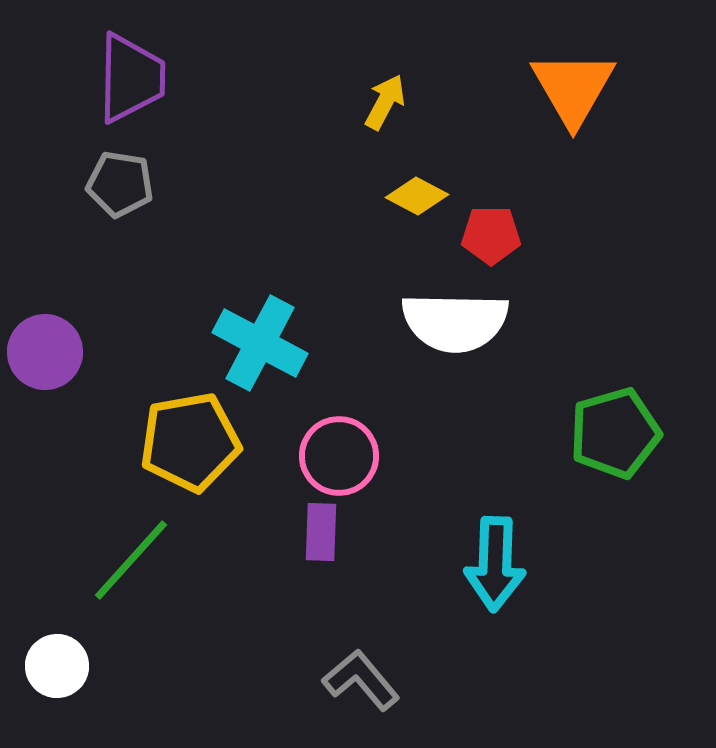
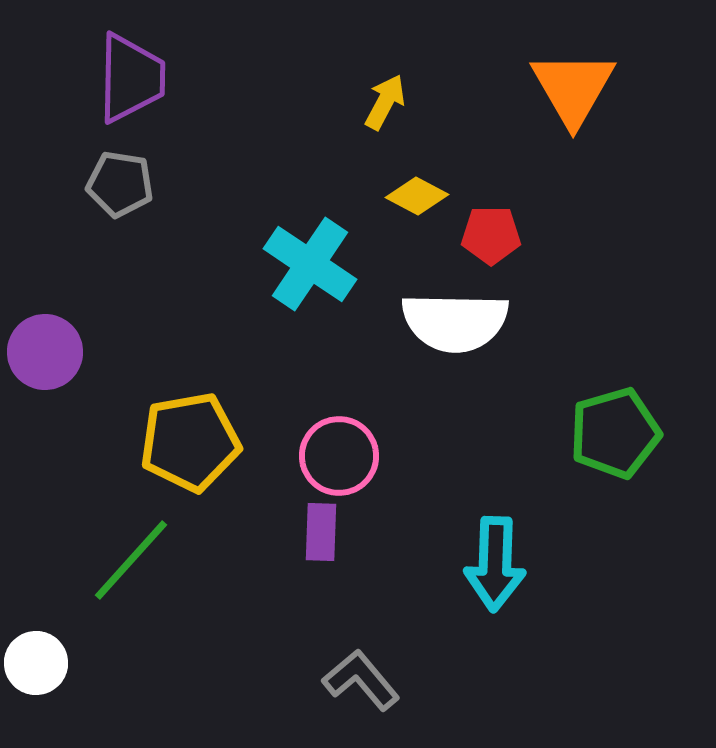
cyan cross: moved 50 px right, 79 px up; rotated 6 degrees clockwise
white circle: moved 21 px left, 3 px up
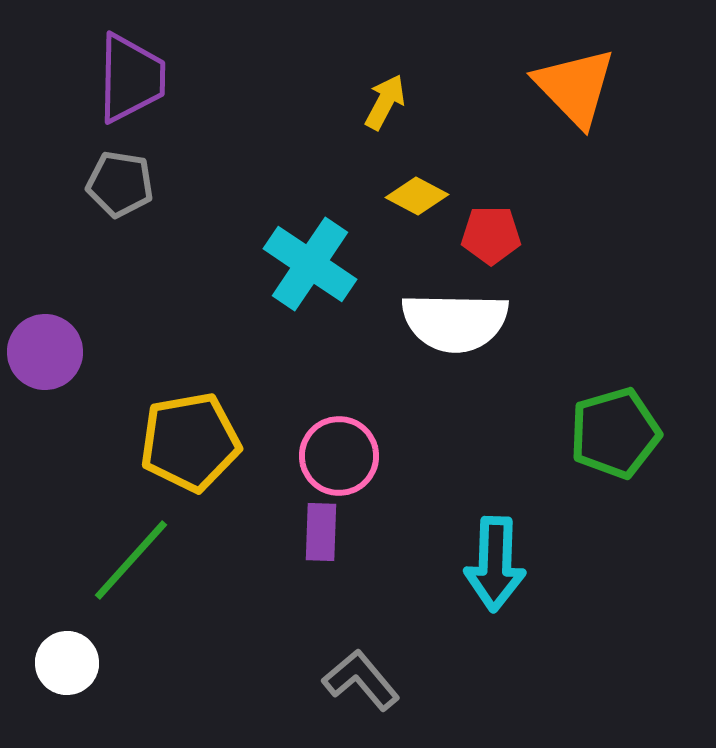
orange triangle: moved 2 px right, 1 px up; rotated 14 degrees counterclockwise
white circle: moved 31 px right
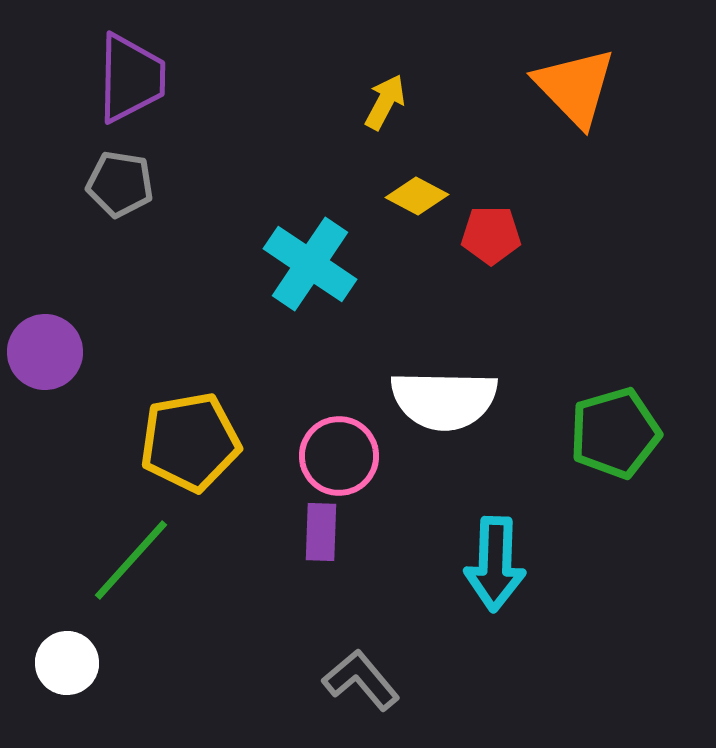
white semicircle: moved 11 px left, 78 px down
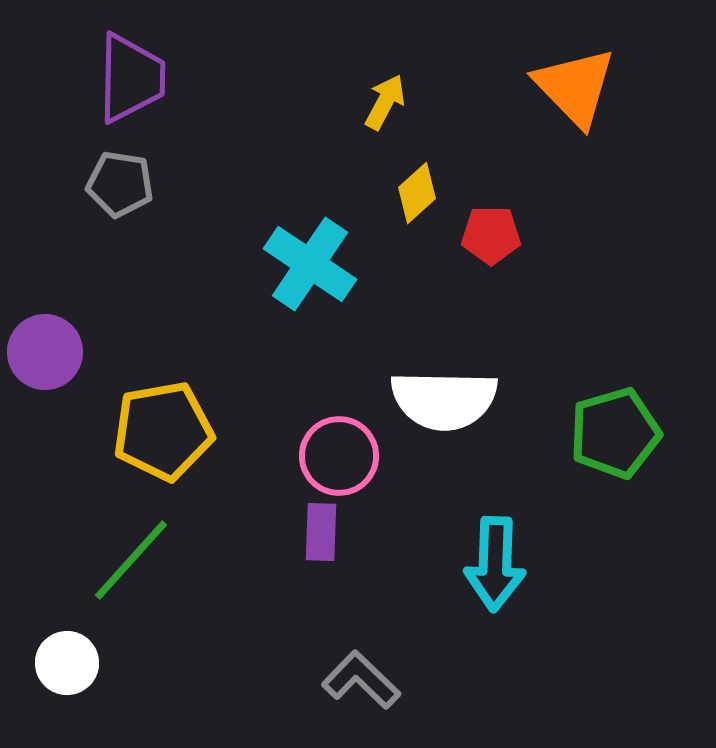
yellow diamond: moved 3 px up; rotated 70 degrees counterclockwise
yellow pentagon: moved 27 px left, 11 px up
gray L-shape: rotated 6 degrees counterclockwise
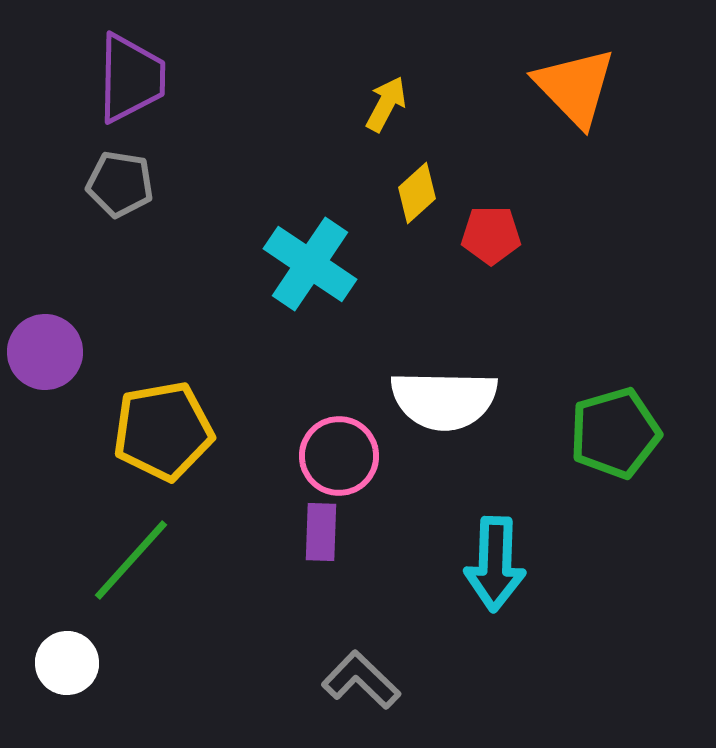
yellow arrow: moved 1 px right, 2 px down
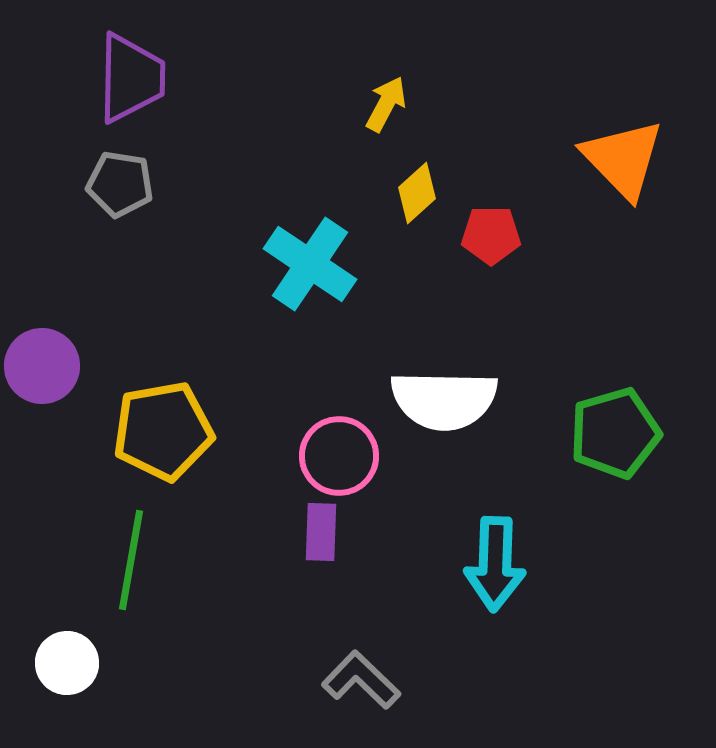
orange triangle: moved 48 px right, 72 px down
purple circle: moved 3 px left, 14 px down
green line: rotated 32 degrees counterclockwise
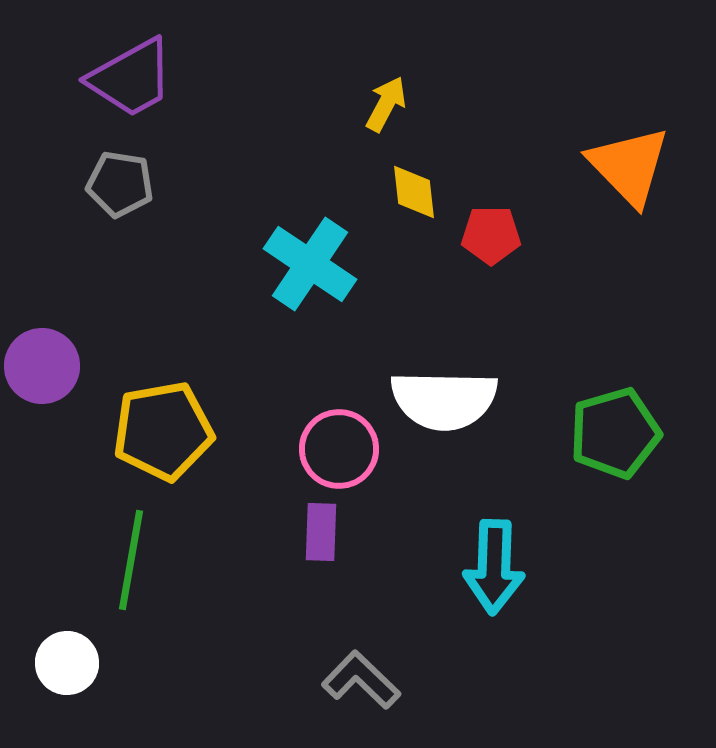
purple trapezoid: rotated 60 degrees clockwise
orange triangle: moved 6 px right, 7 px down
yellow diamond: moved 3 px left, 1 px up; rotated 54 degrees counterclockwise
pink circle: moved 7 px up
cyan arrow: moved 1 px left, 3 px down
